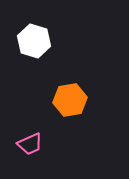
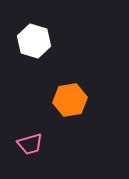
pink trapezoid: rotated 8 degrees clockwise
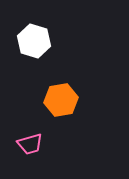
orange hexagon: moved 9 px left
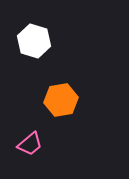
pink trapezoid: rotated 24 degrees counterclockwise
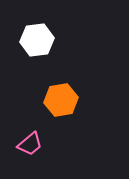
white hexagon: moved 3 px right, 1 px up; rotated 24 degrees counterclockwise
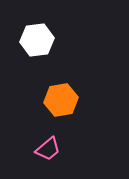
pink trapezoid: moved 18 px right, 5 px down
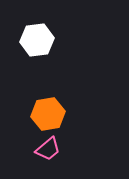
orange hexagon: moved 13 px left, 14 px down
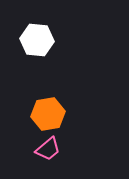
white hexagon: rotated 12 degrees clockwise
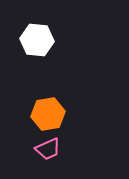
pink trapezoid: rotated 16 degrees clockwise
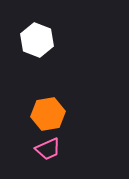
white hexagon: rotated 16 degrees clockwise
